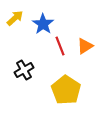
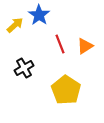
yellow arrow: moved 7 px down
blue star: moved 4 px left, 9 px up
red line: moved 2 px up
black cross: moved 2 px up
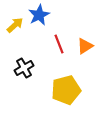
blue star: rotated 10 degrees clockwise
red line: moved 1 px left
yellow pentagon: rotated 24 degrees clockwise
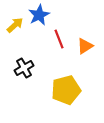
red line: moved 5 px up
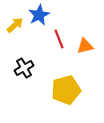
orange triangle: rotated 18 degrees clockwise
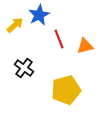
black cross: rotated 24 degrees counterclockwise
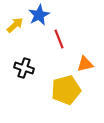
orange triangle: moved 18 px down
black cross: rotated 18 degrees counterclockwise
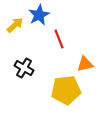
black cross: rotated 12 degrees clockwise
yellow pentagon: rotated 8 degrees clockwise
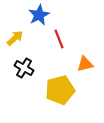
yellow arrow: moved 13 px down
yellow pentagon: moved 6 px left; rotated 8 degrees counterclockwise
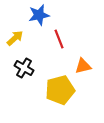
blue star: rotated 15 degrees clockwise
orange triangle: moved 2 px left, 2 px down
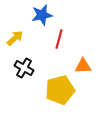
blue star: moved 3 px right
red line: rotated 36 degrees clockwise
orange triangle: rotated 12 degrees clockwise
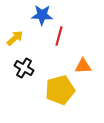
blue star: rotated 15 degrees clockwise
red line: moved 3 px up
